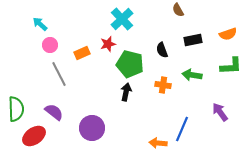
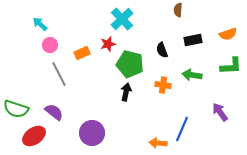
brown semicircle: rotated 32 degrees clockwise
green semicircle: rotated 110 degrees clockwise
purple circle: moved 5 px down
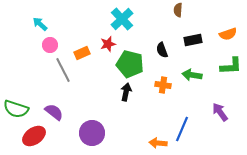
gray line: moved 4 px right, 4 px up
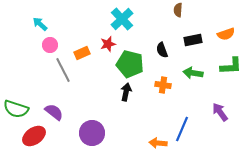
orange semicircle: moved 2 px left
green arrow: moved 1 px right, 2 px up
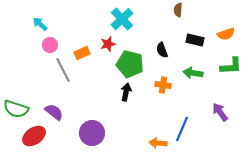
black rectangle: moved 2 px right; rotated 24 degrees clockwise
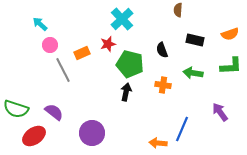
orange semicircle: moved 4 px right
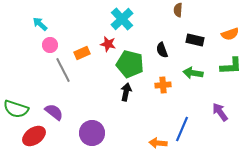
red star: rotated 28 degrees clockwise
orange cross: rotated 14 degrees counterclockwise
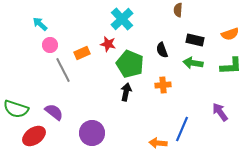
green pentagon: rotated 8 degrees clockwise
green arrow: moved 10 px up
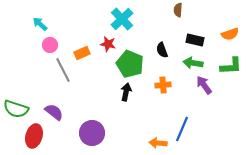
purple arrow: moved 16 px left, 27 px up
red ellipse: rotated 40 degrees counterclockwise
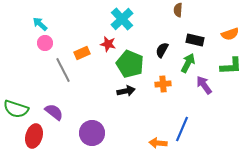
pink circle: moved 5 px left, 2 px up
black semicircle: rotated 49 degrees clockwise
green arrow: moved 5 px left; rotated 108 degrees clockwise
orange cross: moved 1 px up
black arrow: moved 1 px up; rotated 66 degrees clockwise
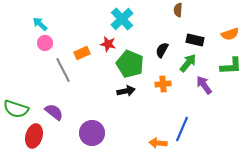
green arrow: rotated 12 degrees clockwise
